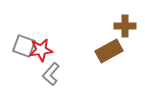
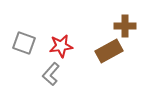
gray square: moved 3 px up
red star: moved 20 px right, 4 px up
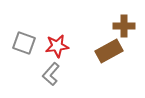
brown cross: moved 1 px left
red star: moved 4 px left
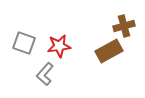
brown cross: rotated 15 degrees counterclockwise
red star: moved 2 px right
gray L-shape: moved 6 px left
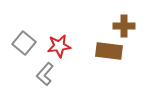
brown cross: rotated 15 degrees clockwise
gray square: rotated 20 degrees clockwise
brown rectangle: rotated 36 degrees clockwise
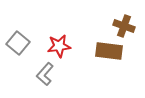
brown cross: rotated 20 degrees clockwise
gray square: moved 6 px left
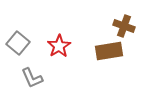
red star: rotated 25 degrees counterclockwise
brown rectangle: rotated 16 degrees counterclockwise
gray L-shape: moved 13 px left, 4 px down; rotated 65 degrees counterclockwise
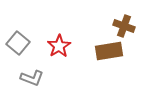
gray L-shape: rotated 45 degrees counterclockwise
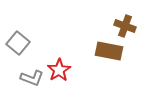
brown cross: moved 1 px right
red star: moved 24 px down
brown rectangle: rotated 20 degrees clockwise
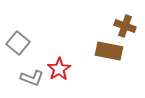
red star: moved 1 px up
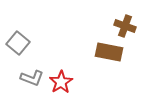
brown rectangle: moved 1 px down
red star: moved 2 px right, 13 px down
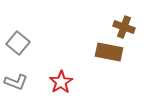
brown cross: moved 1 px left, 1 px down
gray L-shape: moved 16 px left, 4 px down
